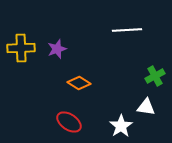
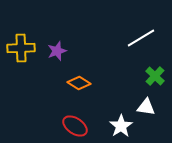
white line: moved 14 px right, 8 px down; rotated 28 degrees counterclockwise
purple star: moved 2 px down
green cross: rotated 18 degrees counterclockwise
red ellipse: moved 6 px right, 4 px down
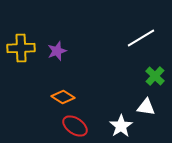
orange diamond: moved 16 px left, 14 px down
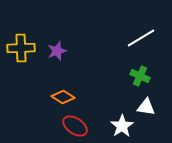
green cross: moved 15 px left; rotated 18 degrees counterclockwise
white star: moved 1 px right
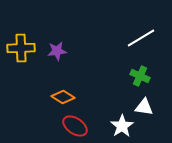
purple star: rotated 12 degrees clockwise
white triangle: moved 2 px left
